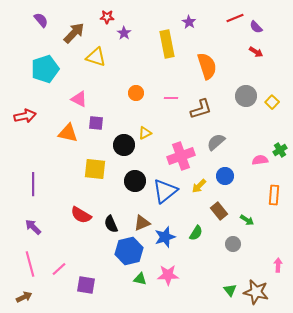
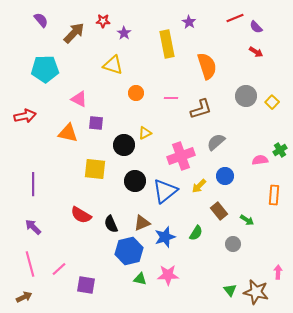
red star at (107, 17): moved 4 px left, 4 px down
yellow triangle at (96, 57): moved 17 px right, 8 px down
cyan pentagon at (45, 69): rotated 16 degrees clockwise
pink arrow at (278, 265): moved 7 px down
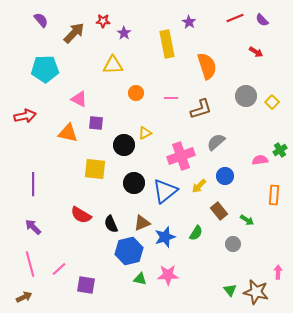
purple semicircle at (256, 27): moved 6 px right, 7 px up
yellow triangle at (113, 65): rotated 20 degrees counterclockwise
black circle at (135, 181): moved 1 px left, 2 px down
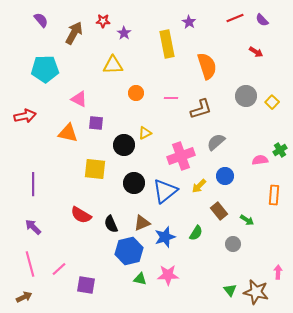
brown arrow at (74, 33): rotated 15 degrees counterclockwise
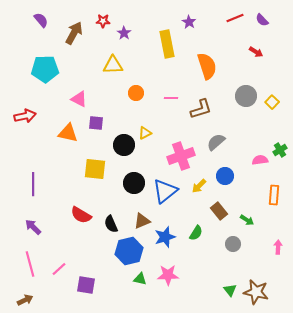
brown triangle at (142, 223): moved 2 px up
pink arrow at (278, 272): moved 25 px up
brown arrow at (24, 297): moved 1 px right, 3 px down
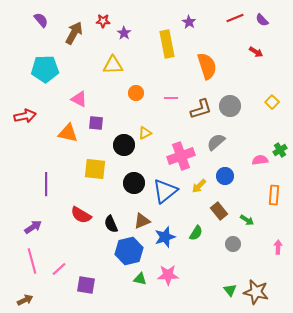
gray circle at (246, 96): moved 16 px left, 10 px down
purple line at (33, 184): moved 13 px right
purple arrow at (33, 227): rotated 102 degrees clockwise
pink line at (30, 264): moved 2 px right, 3 px up
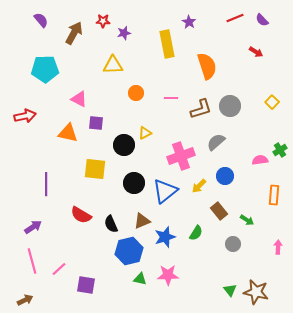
purple star at (124, 33): rotated 24 degrees clockwise
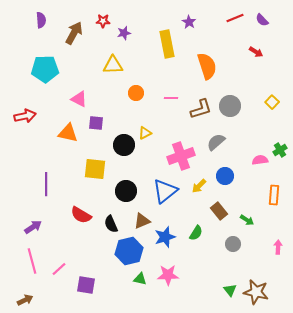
purple semicircle at (41, 20): rotated 35 degrees clockwise
black circle at (134, 183): moved 8 px left, 8 px down
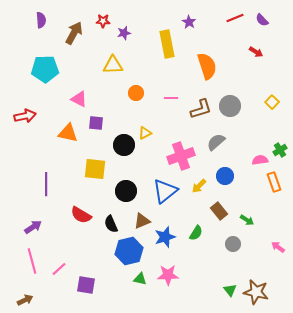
orange rectangle at (274, 195): moved 13 px up; rotated 24 degrees counterclockwise
pink arrow at (278, 247): rotated 56 degrees counterclockwise
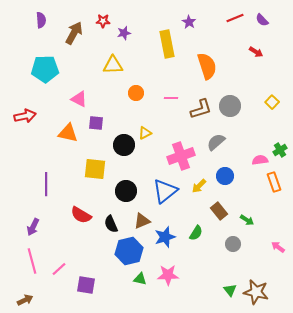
purple arrow at (33, 227): rotated 150 degrees clockwise
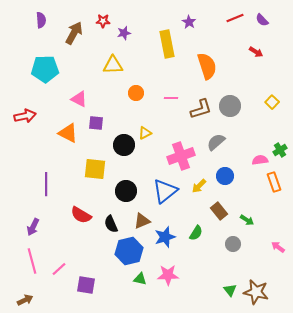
orange triangle at (68, 133): rotated 15 degrees clockwise
